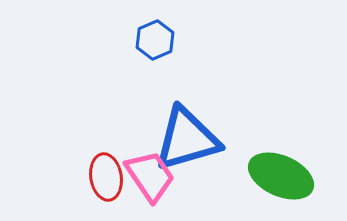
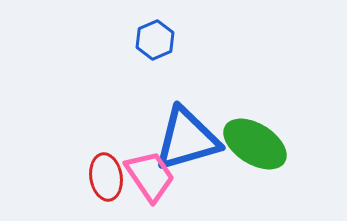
green ellipse: moved 26 px left, 32 px up; rotated 8 degrees clockwise
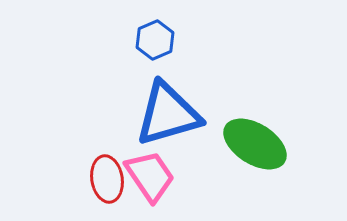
blue triangle: moved 19 px left, 25 px up
red ellipse: moved 1 px right, 2 px down
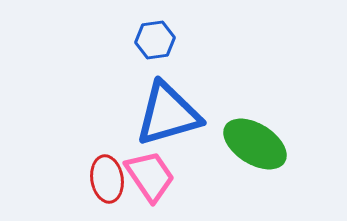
blue hexagon: rotated 15 degrees clockwise
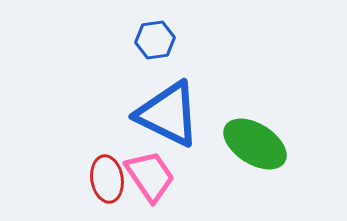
blue triangle: rotated 42 degrees clockwise
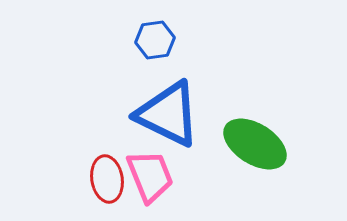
pink trapezoid: rotated 12 degrees clockwise
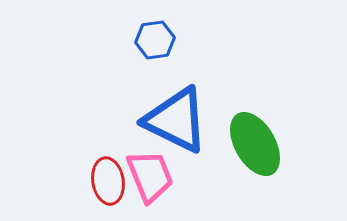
blue triangle: moved 8 px right, 6 px down
green ellipse: rotated 28 degrees clockwise
red ellipse: moved 1 px right, 2 px down
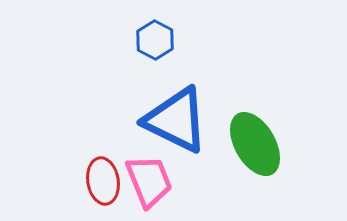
blue hexagon: rotated 24 degrees counterclockwise
pink trapezoid: moved 1 px left, 5 px down
red ellipse: moved 5 px left
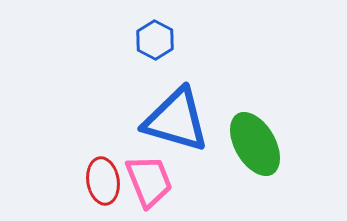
blue triangle: rotated 10 degrees counterclockwise
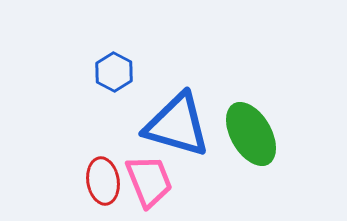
blue hexagon: moved 41 px left, 32 px down
blue triangle: moved 1 px right, 5 px down
green ellipse: moved 4 px left, 10 px up
